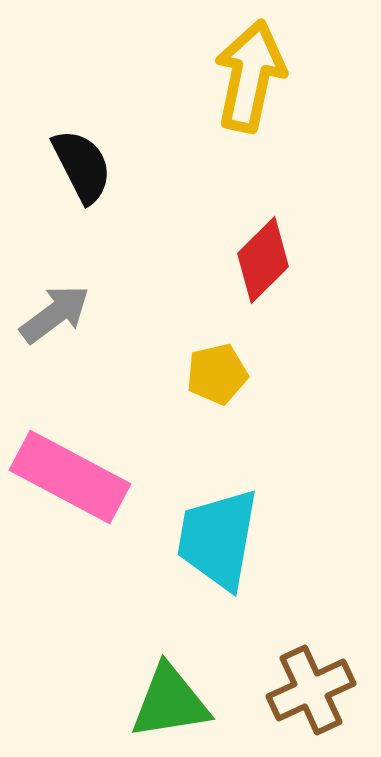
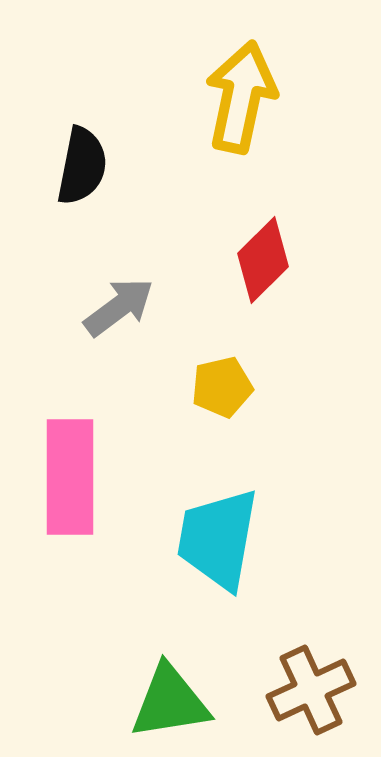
yellow arrow: moved 9 px left, 21 px down
black semicircle: rotated 38 degrees clockwise
gray arrow: moved 64 px right, 7 px up
yellow pentagon: moved 5 px right, 13 px down
pink rectangle: rotated 62 degrees clockwise
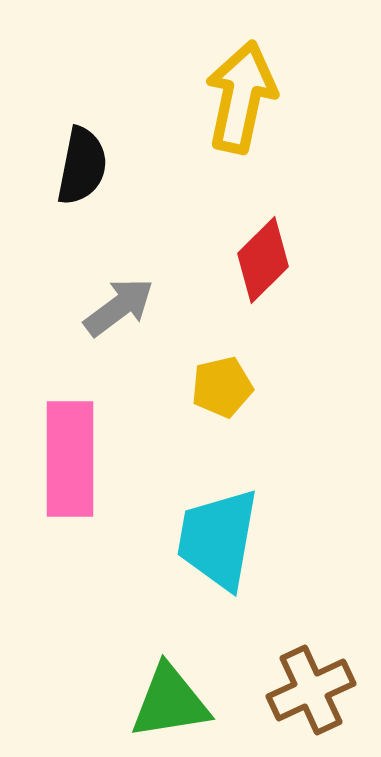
pink rectangle: moved 18 px up
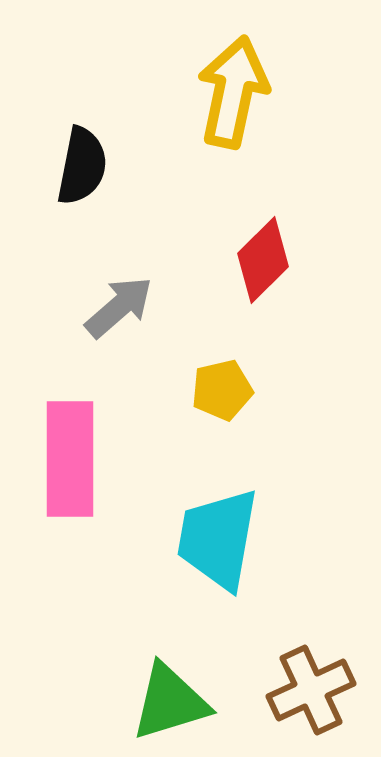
yellow arrow: moved 8 px left, 5 px up
gray arrow: rotated 4 degrees counterclockwise
yellow pentagon: moved 3 px down
green triangle: rotated 8 degrees counterclockwise
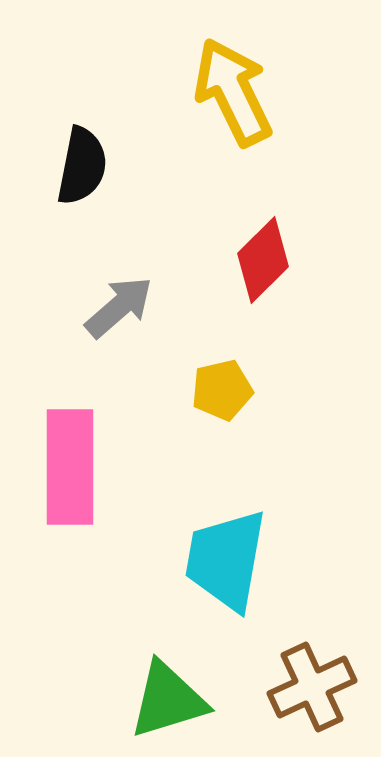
yellow arrow: rotated 38 degrees counterclockwise
pink rectangle: moved 8 px down
cyan trapezoid: moved 8 px right, 21 px down
brown cross: moved 1 px right, 3 px up
green triangle: moved 2 px left, 2 px up
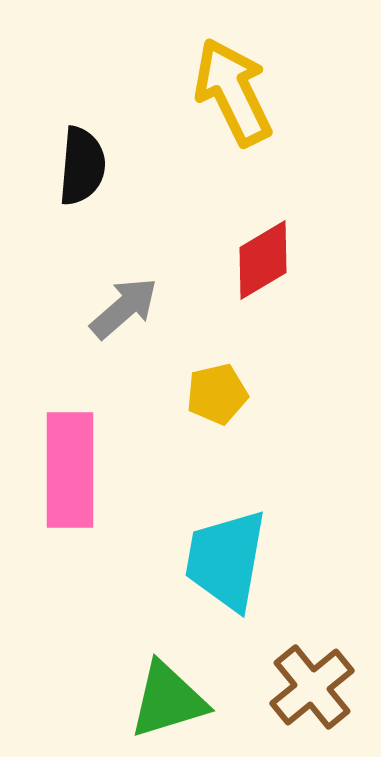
black semicircle: rotated 6 degrees counterclockwise
red diamond: rotated 14 degrees clockwise
gray arrow: moved 5 px right, 1 px down
yellow pentagon: moved 5 px left, 4 px down
pink rectangle: moved 3 px down
brown cross: rotated 14 degrees counterclockwise
